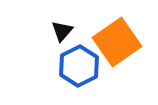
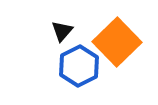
orange square: rotated 9 degrees counterclockwise
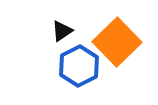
black triangle: rotated 15 degrees clockwise
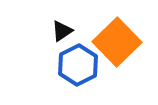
blue hexagon: moved 1 px left, 1 px up
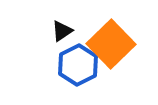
orange square: moved 6 px left, 2 px down
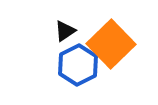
black triangle: moved 3 px right
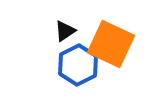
orange square: rotated 21 degrees counterclockwise
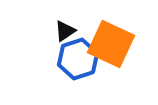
blue hexagon: moved 6 px up; rotated 9 degrees clockwise
